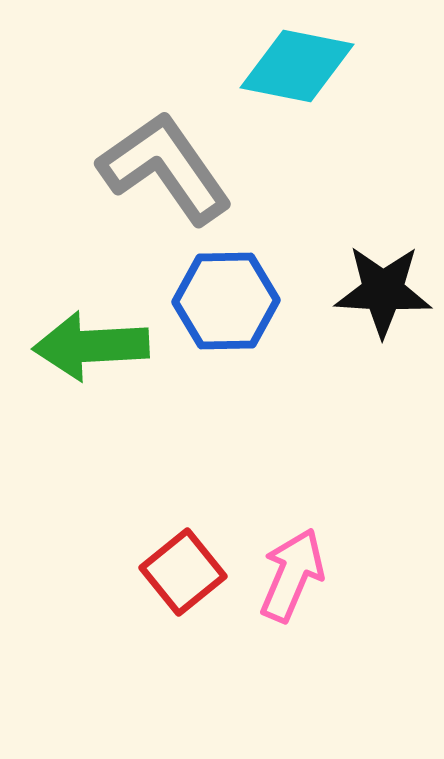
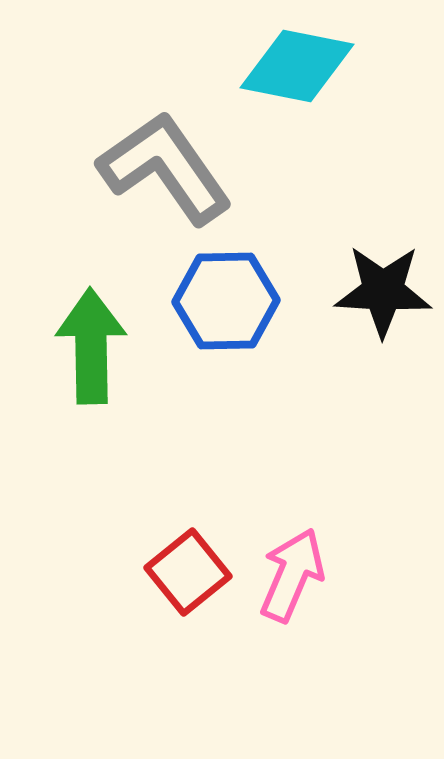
green arrow: rotated 92 degrees clockwise
red square: moved 5 px right
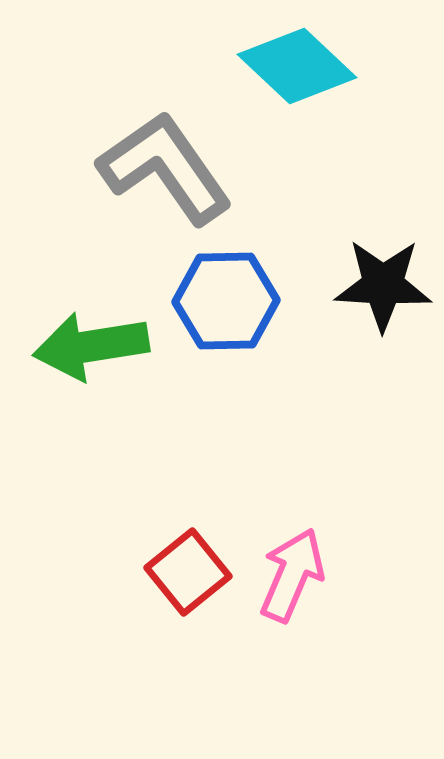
cyan diamond: rotated 32 degrees clockwise
black star: moved 6 px up
green arrow: rotated 98 degrees counterclockwise
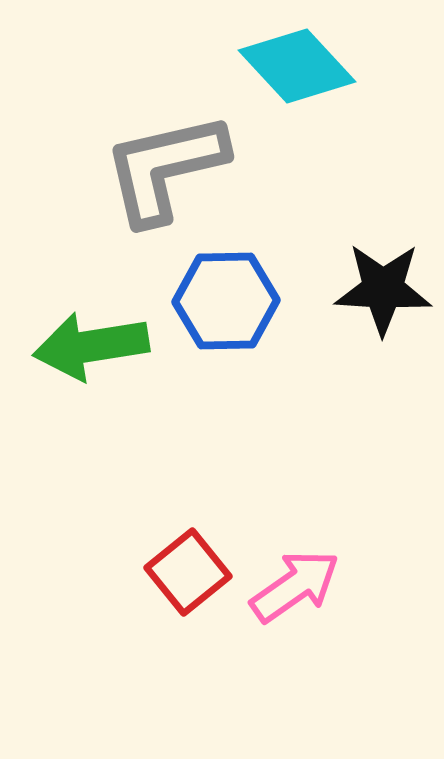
cyan diamond: rotated 4 degrees clockwise
gray L-shape: rotated 68 degrees counterclockwise
black star: moved 4 px down
pink arrow: moved 3 px right, 11 px down; rotated 32 degrees clockwise
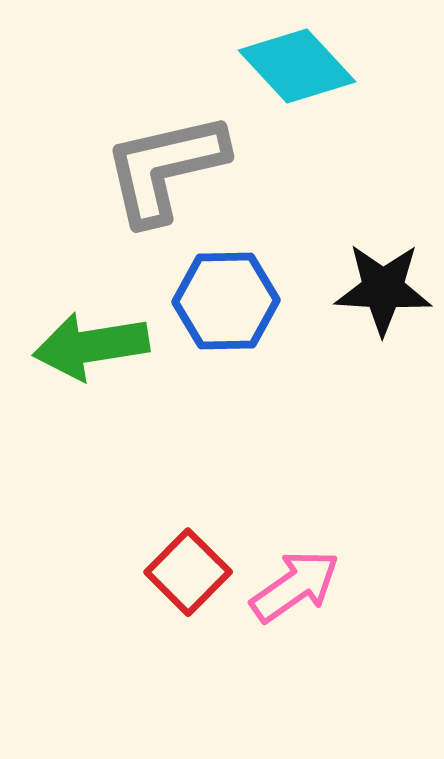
red square: rotated 6 degrees counterclockwise
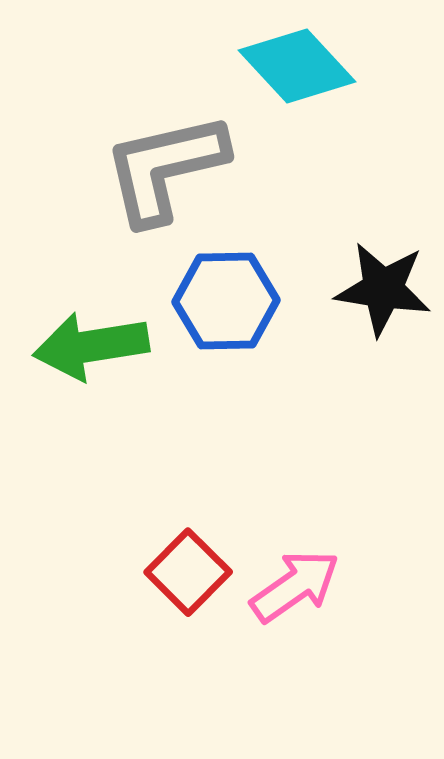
black star: rotated 6 degrees clockwise
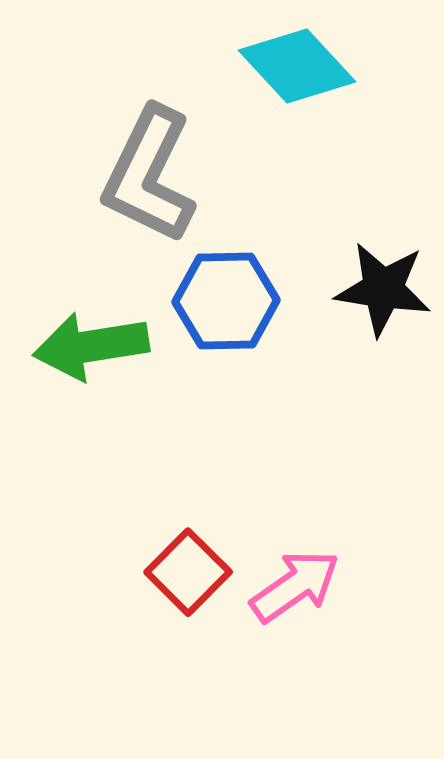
gray L-shape: moved 16 px left, 7 px down; rotated 51 degrees counterclockwise
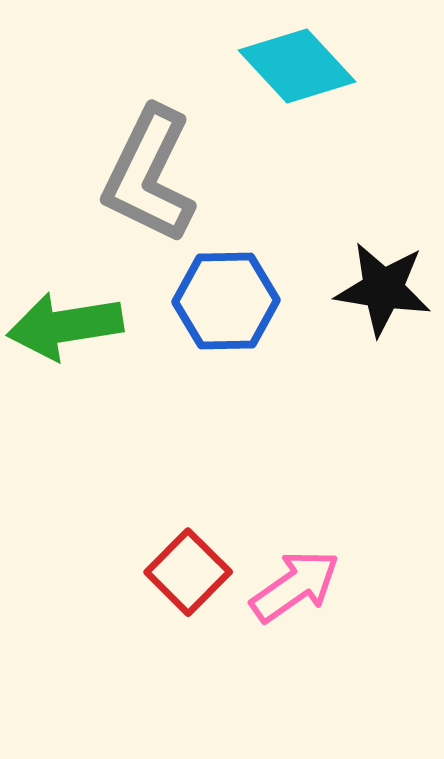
green arrow: moved 26 px left, 20 px up
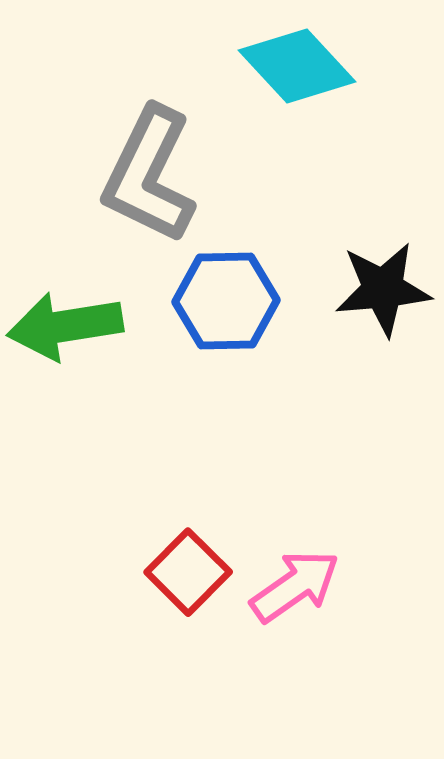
black star: rotated 14 degrees counterclockwise
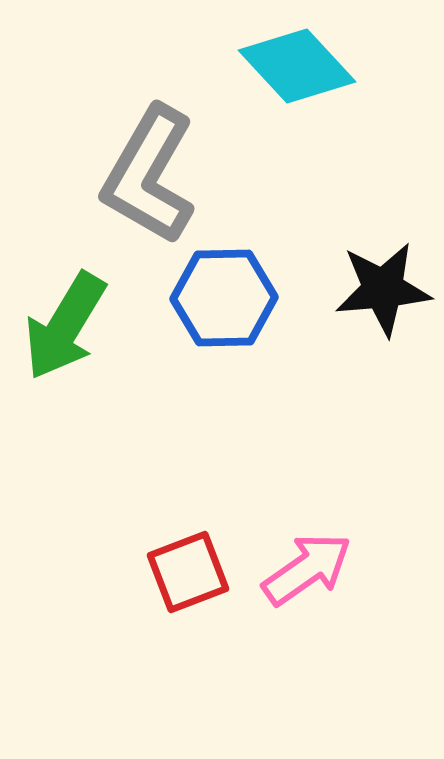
gray L-shape: rotated 4 degrees clockwise
blue hexagon: moved 2 px left, 3 px up
green arrow: rotated 50 degrees counterclockwise
red square: rotated 24 degrees clockwise
pink arrow: moved 12 px right, 17 px up
